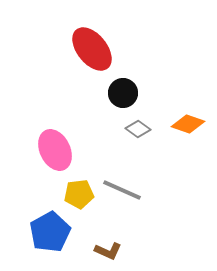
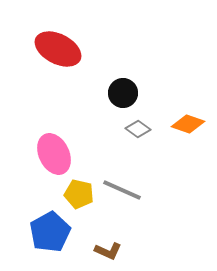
red ellipse: moved 34 px left; rotated 24 degrees counterclockwise
pink ellipse: moved 1 px left, 4 px down
yellow pentagon: rotated 20 degrees clockwise
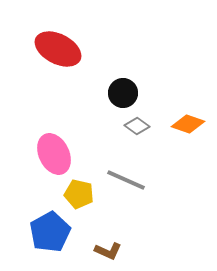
gray diamond: moved 1 px left, 3 px up
gray line: moved 4 px right, 10 px up
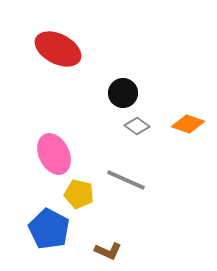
blue pentagon: moved 1 px left, 3 px up; rotated 15 degrees counterclockwise
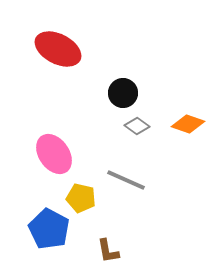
pink ellipse: rotated 9 degrees counterclockwise
yellow pentagon: moved 2 px right, 4 px down
brown L-shape: rotated 56 degrees clockwise
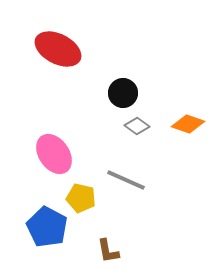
blue pentagon: moved 2 px left, 2 px up
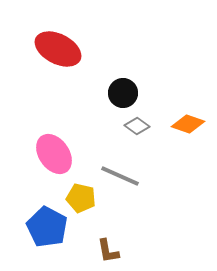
gray line: moved 6 px left, 4 px up
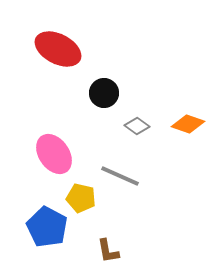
black circle: moved 19 px left
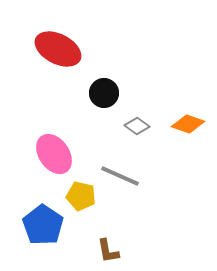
yellow pentagon: moved 2 px up
blue pentagon: moved 4 px left, 2 px up; rotated 6 degrees clockwise
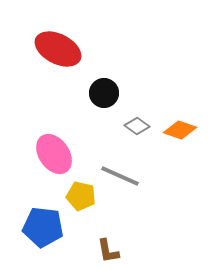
orange diamond: moved 8 px left, 6 px down
blue pentagon: moved 2 px down; rotated 27 degrees counterclockwise
